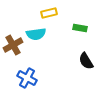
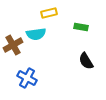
green rectangle: moved 1 px right, 1 px up
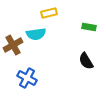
green rectangle: moved 8 px right
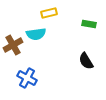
green rectangle: moved 3 px up
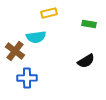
cyan semicircle: moved 3 px down
brown cross: moved 2 px right, 6 px down; rotated 24 degrees counterclockwise
black semicircle: rotated 90 degrees counterclockwise
blue cross: rotated 30 degrees counterclockwise
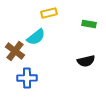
cyan semicircle: rotated 30 degrees counterclockwise
black semicircle: rotated 18 degrees clockwise
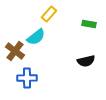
yellow rectangle: moved 1 px down; rotated 35 degrees counterclockwise
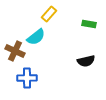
brown cross: rotated 12 degrees counterclockwise
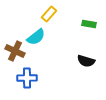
black semicircle: rotated 30 degrees clockwise
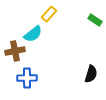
green rectangle: moved 6 px right, 4 px up; rotated 24 degrees clockwise
cyan semicircle: moved 3 px left, 3 px up
brown cross: rotated 36 degrees counterclockwise
black semicircle: moved 5 px right, 13 px down; rotated 90 degrees counterclockwise
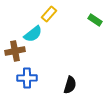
black semicircle: moved 21 px left, 11 px down
